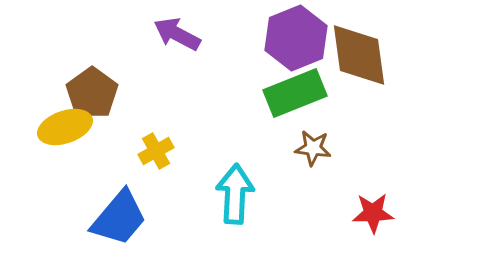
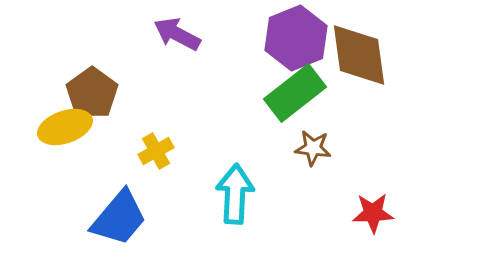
green rectangle: rotated 16 degrees counterclockwise
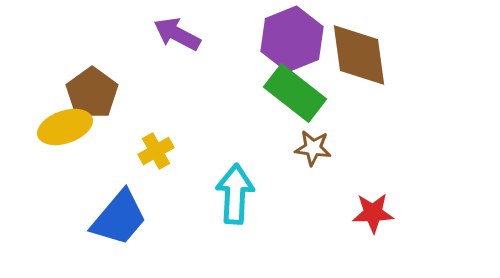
purple hexagon: moved 4 px left, 1 px down
green rectangle: rotated 76 degrees clockwise
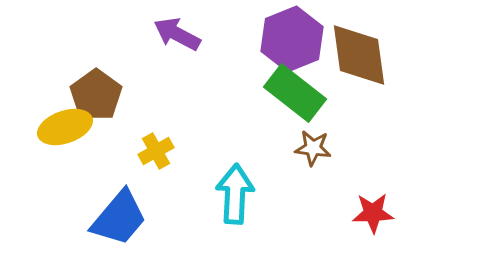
brown pentagon: moved 4 px right, 2 px down
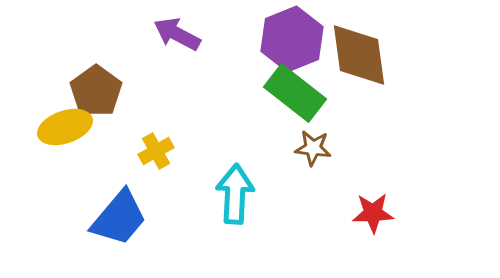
brown pentagon: moved 4 px up
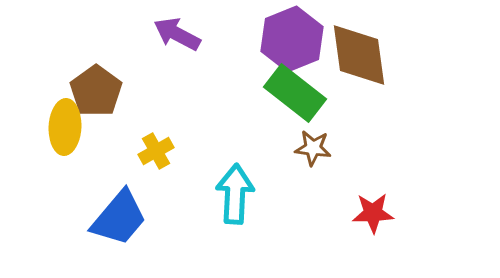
yellow ellipse: rotated 68 degrees counterclockwise
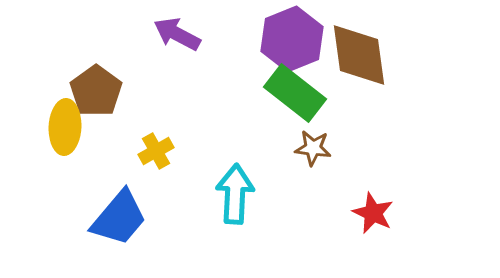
red star: rotated 27 degrees clockwise
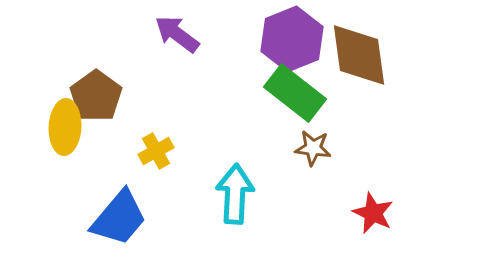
purple arrow: rotated 9 degrees clockwise
brown pentagon: moved 5 px down
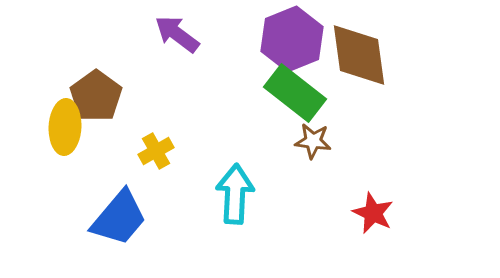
brown star: moved 7 px up
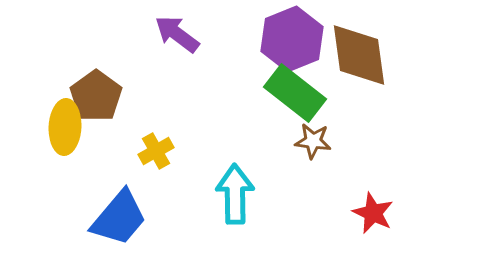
cyan arrow: rotated 4 degrees counterclockwise
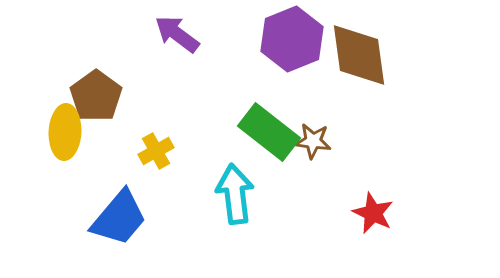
green rectangle: moved 26 px left, 39 px down
yellow ellipse: moved 5 px down
cyan arrow: rotated 6 degrees counterclockwise
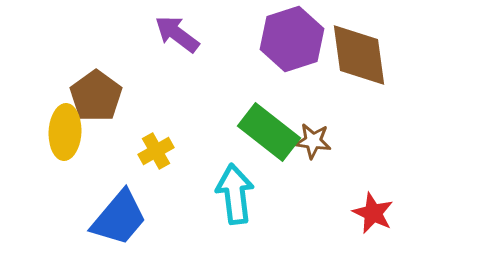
purple hexagon: rotated 4 degrees clockwise
